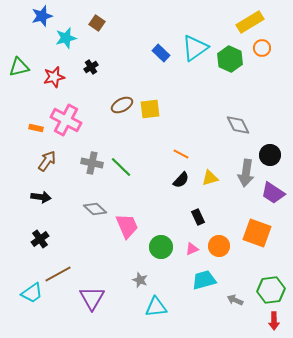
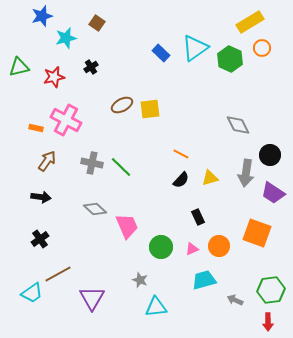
red arrow at (274, 321): moved 6 px left, 1 px down
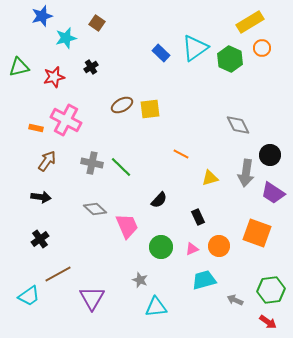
black semicircle at (181, 180): moved 22 px left, 20 px down
cyan trapezoid at (32, 293): moved 3 px left, 3 px down
red arrow at (268, 322): rotated 54 degrees counterclockwise
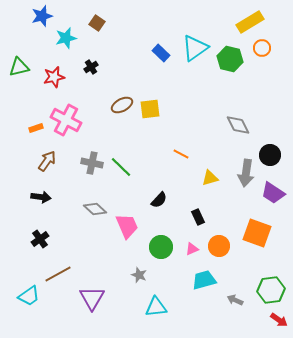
green hexagon at (230, 59): rotated 10 degrees counterclockwise
orange rectangle at (36, 128): rotated 32 degrees counterclockwise
gray star at (140, 280): moved 1 px left, 5 px up
red arrow at (268, 322): moved 11 px right, 2 px up
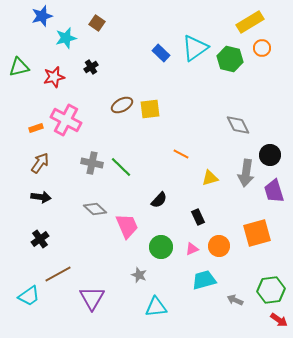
brown arrow at (47, 161): moved 7 px left, 2 px down
purple trapezoid at (273, 193): moved 1 px right, 2 px up; rotated 40 degrees clockwise
orange square at (257, 233): rotated 36 degrees counterclockwise
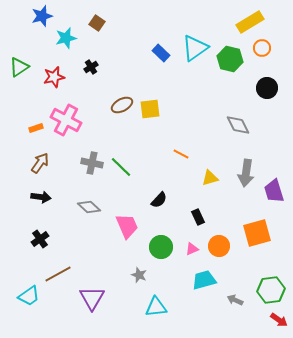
green triangle at (19, 67): rotated 20 degrees counterclockwise
black circle at (270, 155): moved 3 px left, 67 px up
gray diamond at (95, 209): moved 6 px left, 2 px up
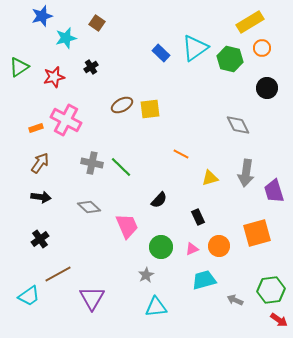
gray star at (139, 275): moved 7 px right; rotated 21 degrees clockwise
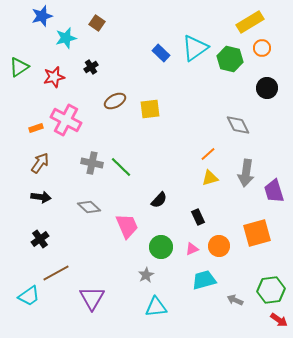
brown ellipse at (122, 105): moved 7 px left, 4 px up
orange line at (181, 154): moved 27 px right; rotated 70 degrees counterclockwise
brown line at (58, 274): moved 2 px left, 1 px up
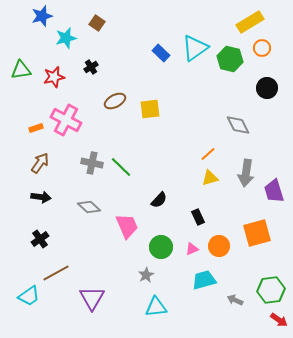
green triangle at (19, 67): moved 2 px right, 3 px down; rotated 25 degrees clockwise
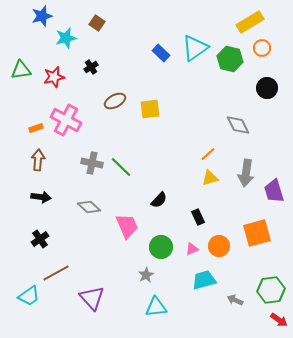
brown arrow at (40, 163): moved 2 px left, 3 px up; rotated 30 degrees counterclockwise
purple triangle at (92, 298): rotated 12 degrees counterclockwise
